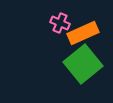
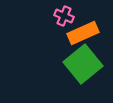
pink cross: moved 4 px right, 7 px up
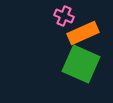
green square: moved 2 px left; rotated 27 degrees counterclockwise
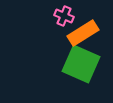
orange rectangle: rotated 8 degrees counterclockwise
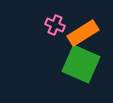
pink cross: moved 9 px left, 9 px down
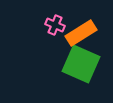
orange rectangle: moved 2 px left
